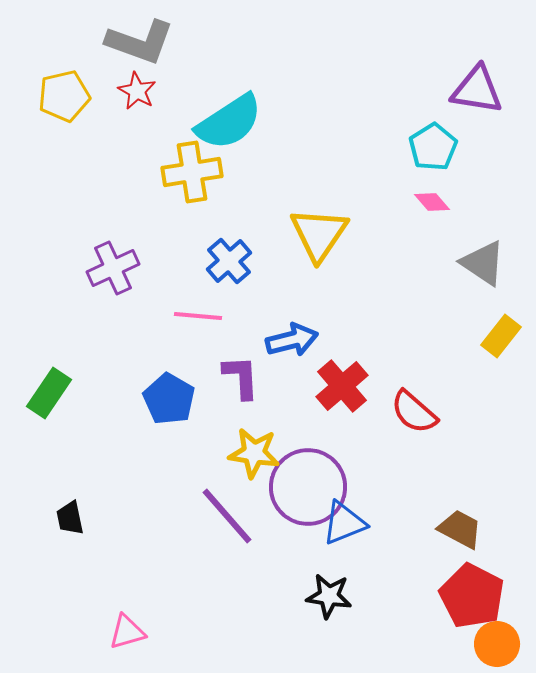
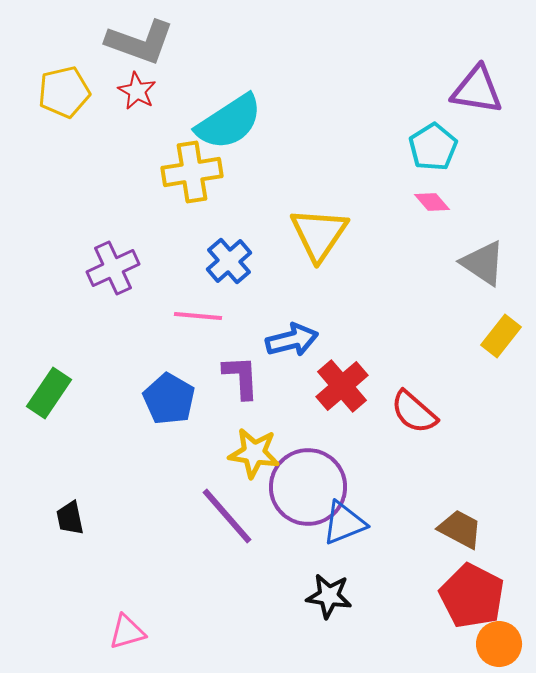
yellow pentagon: moved 4 px up
orange circle: moved 2 px right
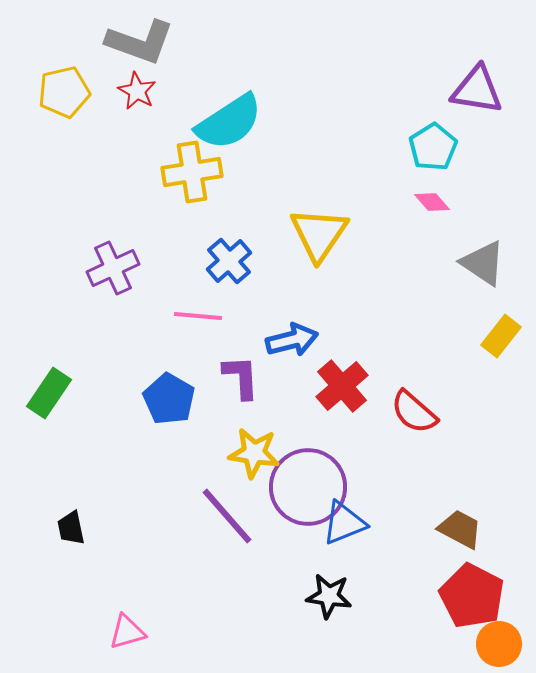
black trapezoid: moved 1 px right, 10 px down
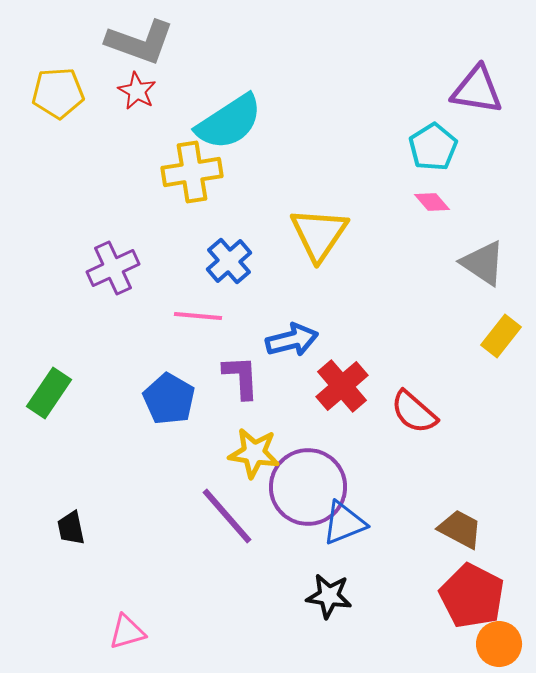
yellow pentagon: moved 6 px left, 1 px down; rotated 9 degrees clockwise
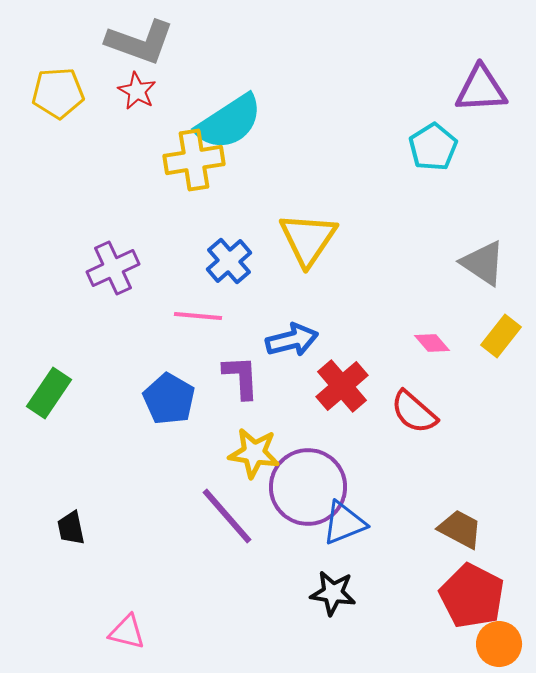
purple triangle: moved 4 px right, 1 px up; rotated 12 degrees counterclockwise
yellow cross: moved 2 px right, 12 px up
pink diamond: moved 141 px down
yellow triangle: moved 11 px left, 5 px down
black star: moved 4 px right, 3 px up
pink triangle: rotated 30 degrees clockwise
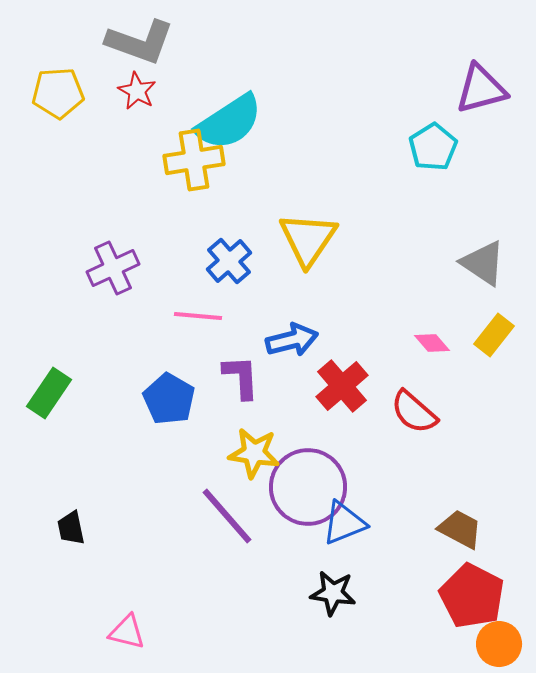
purple triangle: rotated 12 degrees counterclockwise
yellow rectangle: moved 7 px left, 1 px up
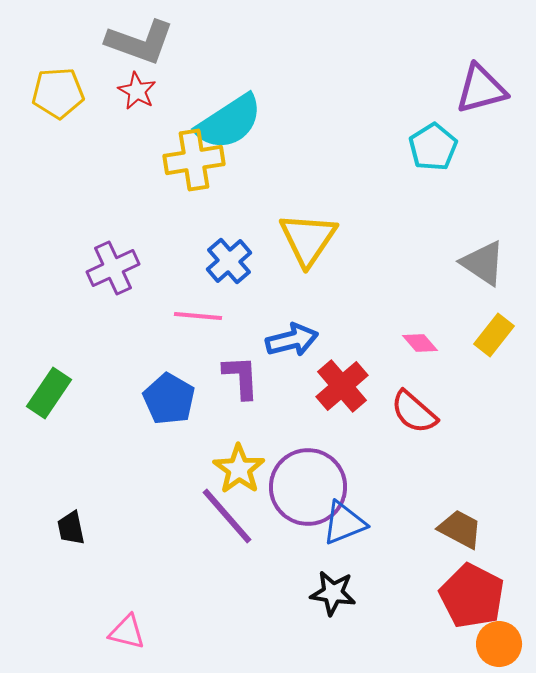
pink diamond: moved 12 px left
yellow star: moved 15 px left, 16 px down; rotated 27 degrees clockwise
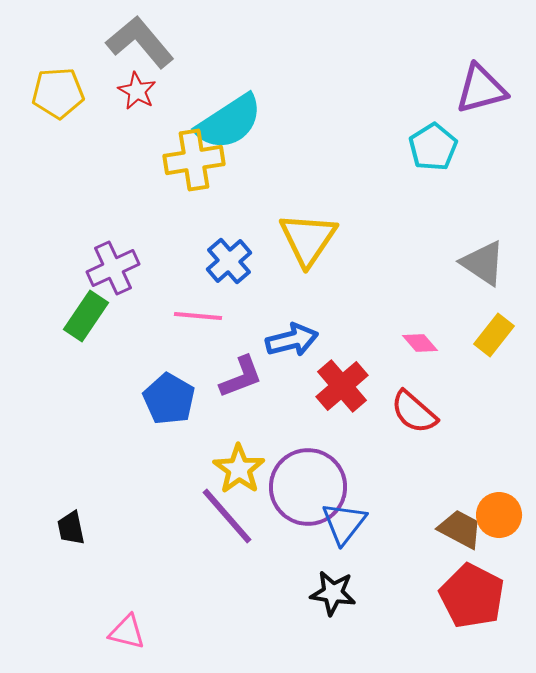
gray L-shape: rotated 150 degrees counterclockwise
purple L-shape: rotated 72 degrees clockwise
green rectangle: moved 37 px right, 77 px up
blue triangle: rotated 30 degrees counterclockwise
orange circle: moved 129 px up
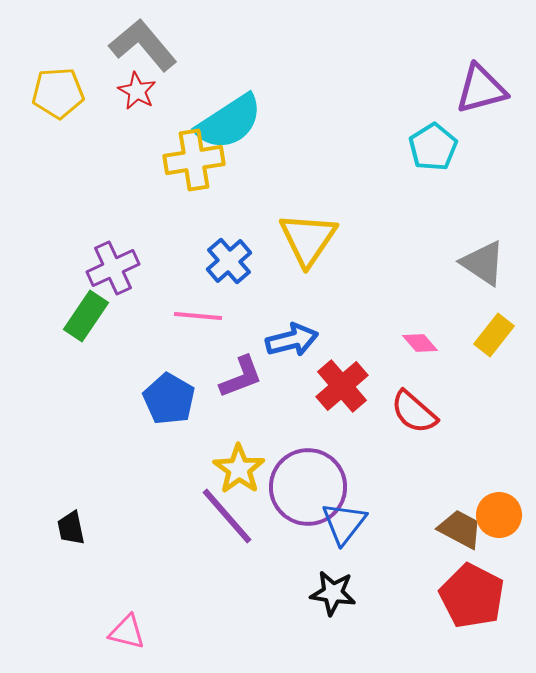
gray L-shape: moved 3 px right, 3 px down
